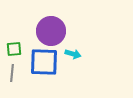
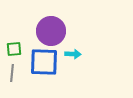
cyan arrow: rotated 14 degrees counterclockwise
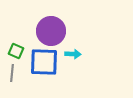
green square: moved 2 px right, 2 px down; rotated 28 degrees clockwise
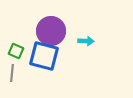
cyan arrow: moved 13 px right, 13 px up
blue square: moved 6 px up; rotated 12 degrees clockwise
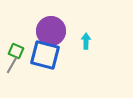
cyan arrow: rotated 91 degrees counterclockwise
blue square: moved 1 px right, 1 px up
gray line: moved 8 px up; rotated 24 degrees clockwise
